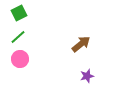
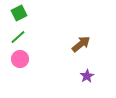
purple star: rotated 16 degrees counterclockwise
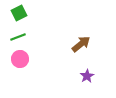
green line: rotated 21 degrees clockwise
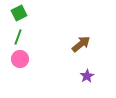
green line: rotated 49 degrees counterclockwise
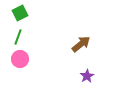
green square: moved 1 px right
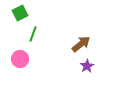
green line: moved 15 px right, 3 px up
purple star: moved 10 px up
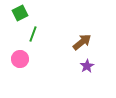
brown arrow: moved 1 px right, 2 px up
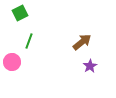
green line: moved 4 px left, 7 px down
pink circle: moved 8 px left, 3 px down
purple star: moved 3 px right
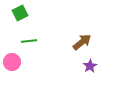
green line: rotated 63 degrees clockwise
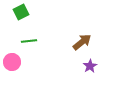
green square: moved 1 px right, 1 px up
